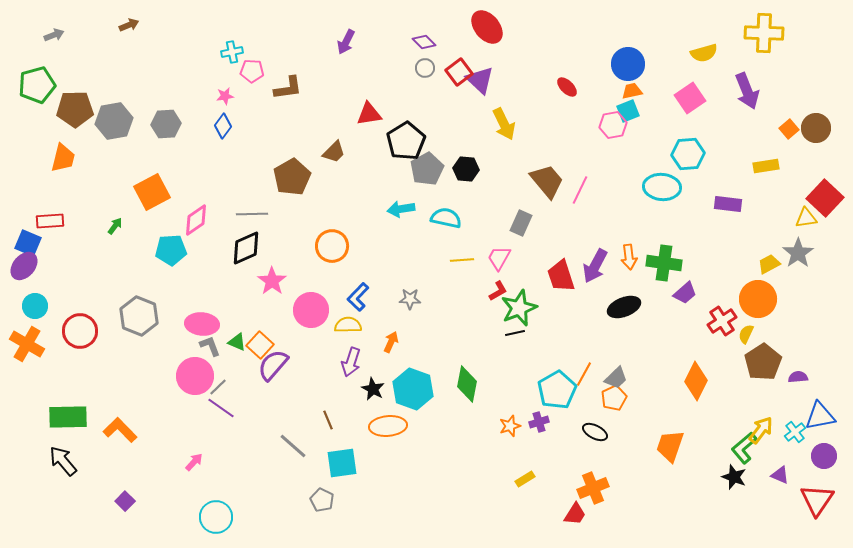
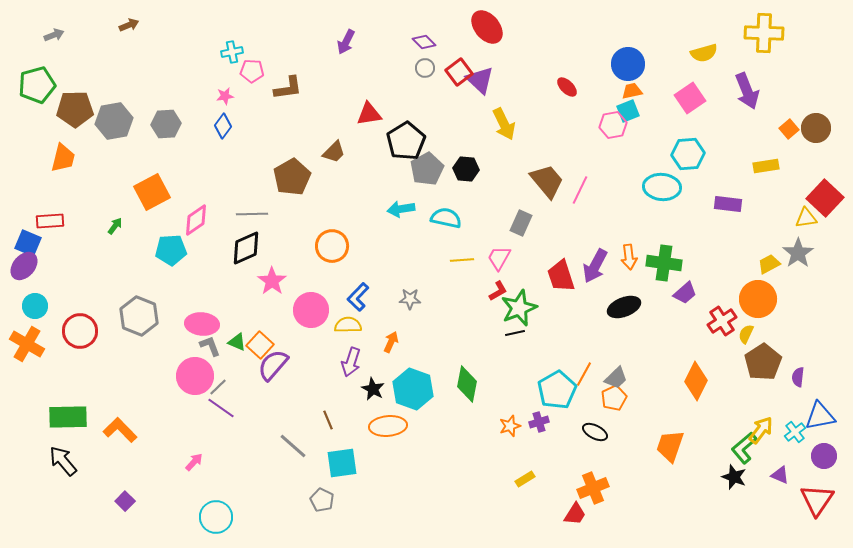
purple semicircle at (798, 377): rotated 78 degrees counterclockwise
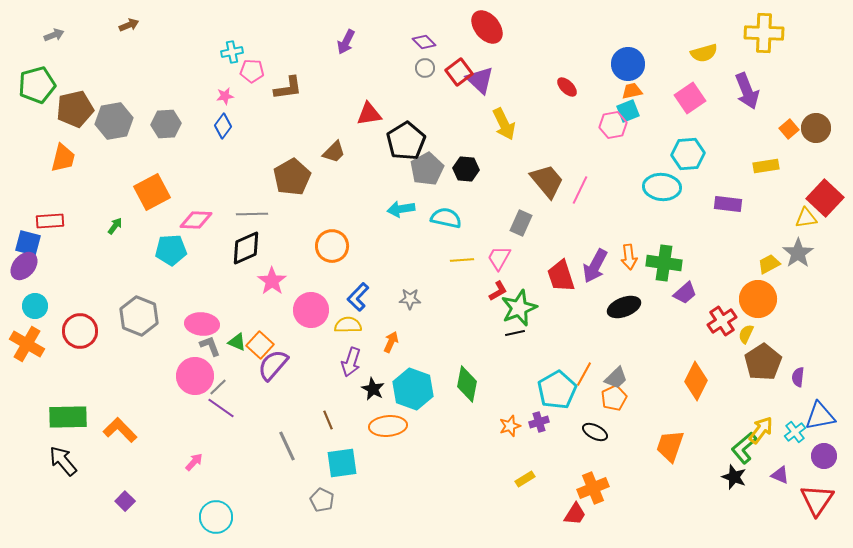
brown pentagon at (75, 109): rotated 12 degrees counterclockwise
pink diamond at (196, 220): rotated 36 degrees clockwise
blue square at (28, 243): rotated 8 degrees counterclockwise
gray line at (293, 446): moved 6 px left; rotated 24 degrees clockwise
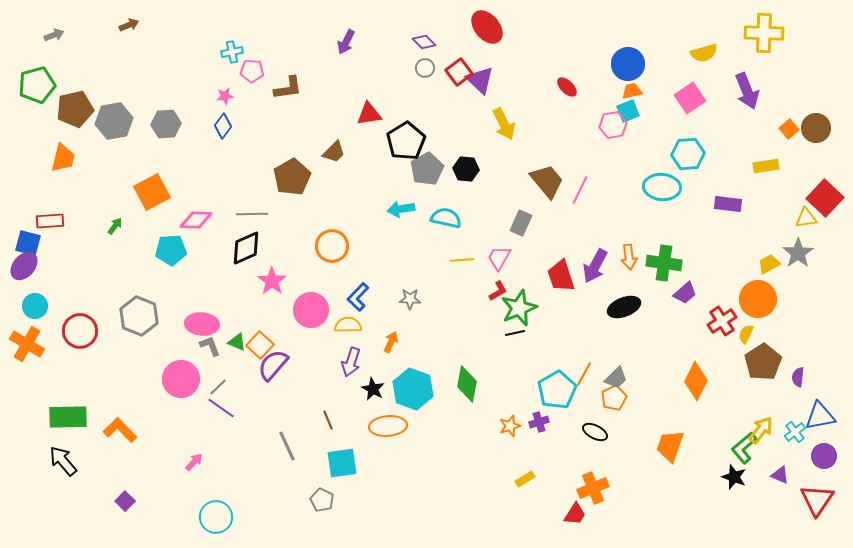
pink circle at (195, 376): moved 14 px left, 3 px down
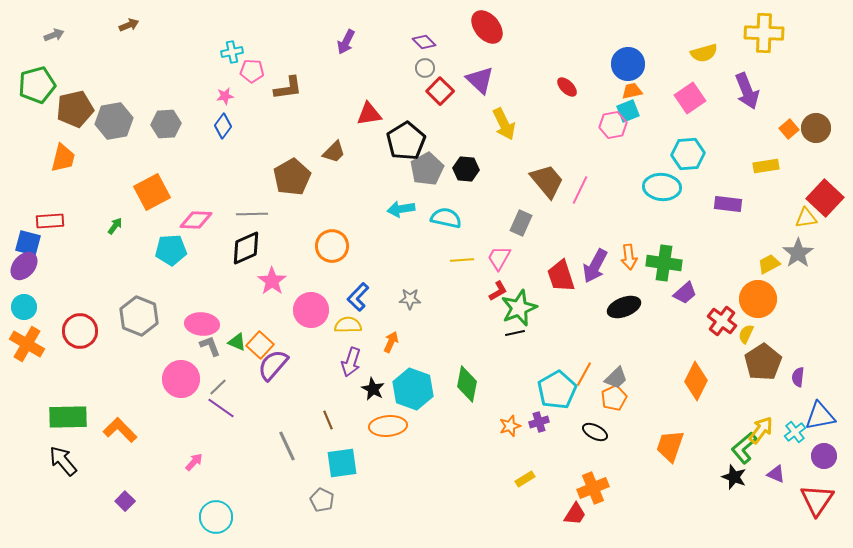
red square at (459, 72): moved 19 px left, 19 px down; rotated 8 degrees counterclockwise
cyan circle at (35, 306): moved 11 px left, 1 px down
red cross at (722, 321): rotated 20 degrees counterclockwise
purple triangle at (780, 475): moved 4 px left, 1 px up
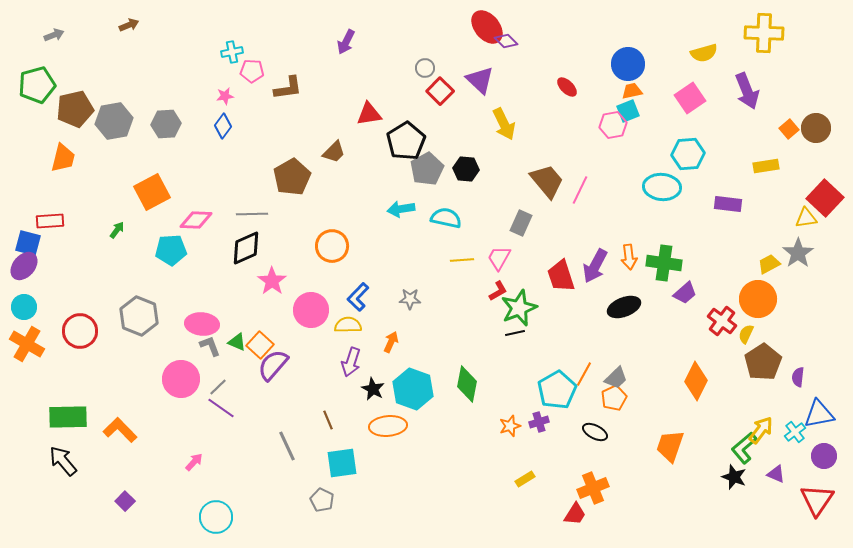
purple diamond at (424, 42): moved 82 px right, 1 px up
green arrow at (115, 226): moved 2 px right, 4 px down
blue triangle at (820, 416): moved 1 px left, 2 px up
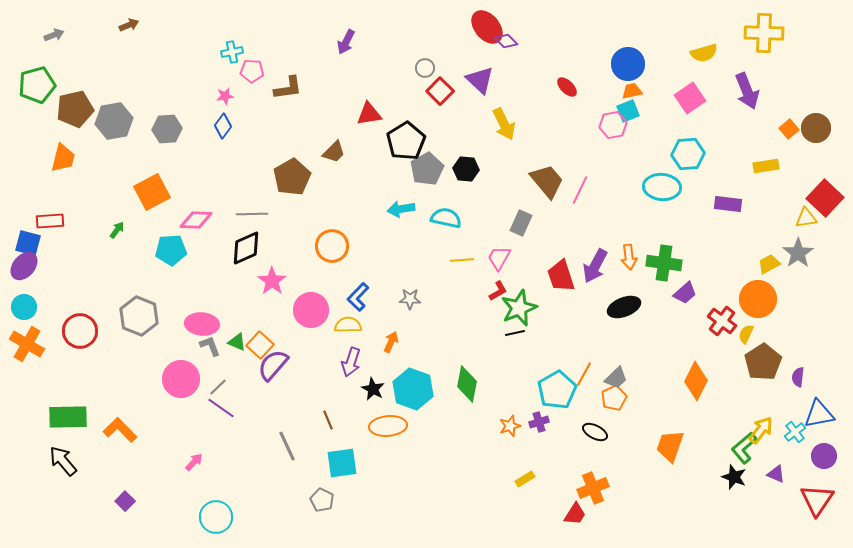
gray hexagon at (166, 124): moved 1 px right, 5 px down
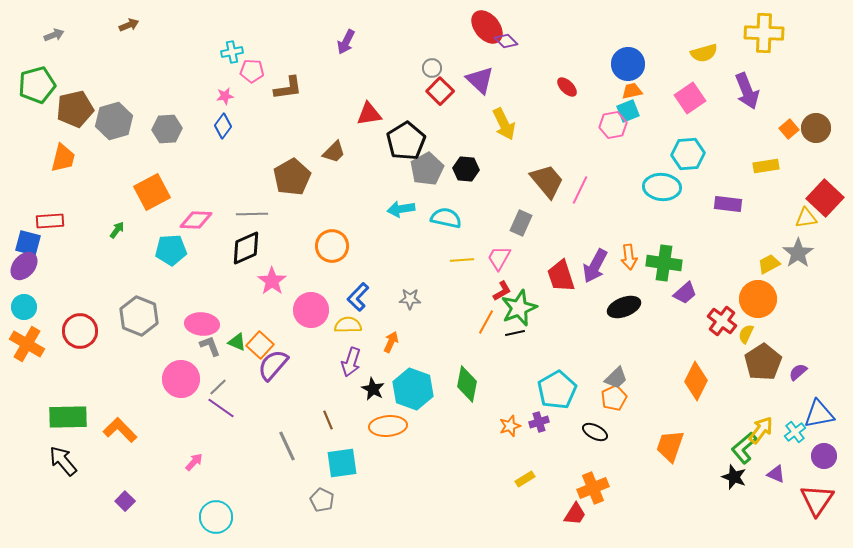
gray circle at (425, 68): moved 7 px right
gray hexagon at (114, 121): rotated 6 degrees counterclockwise
red L-shape at (498, 291): moved 4 px right
orange line at (584, 374): moved 98 px left, 52 px up
purple semicircle at (798, 377): moved 5 px up; rotated 42 degrees clockwise
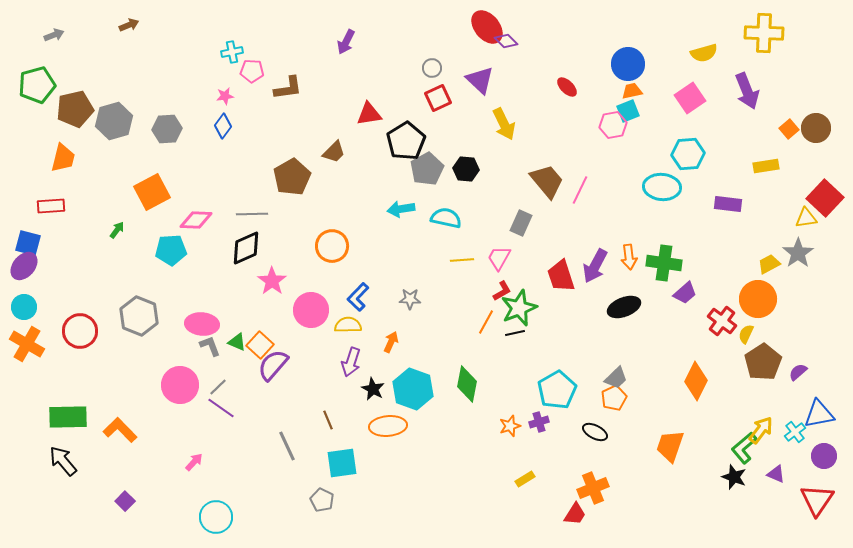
red square at (440, 91): moved 2 px left, 7 px down; rotated 20 degrees clockwise
red rectangle at (50, 221): moved 1 px right, 15 px up
pink circle at (181, 379): moved 1 px left, 6 px down
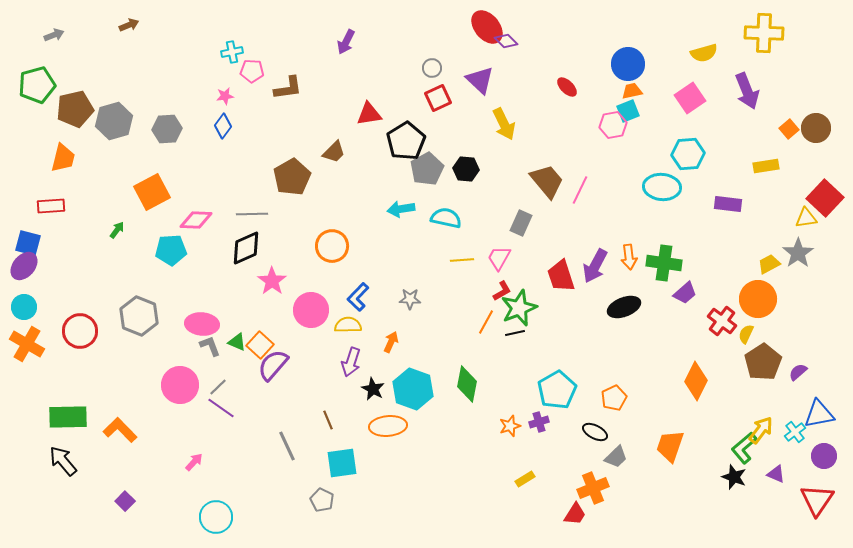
gray trapezoid at (616, 378): moved 79 px down
